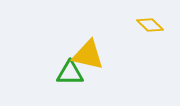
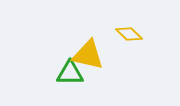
yellow diamond: moved 21 px left, 9 px down
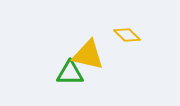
yellow diamond: moved 2 px left, 1 px down
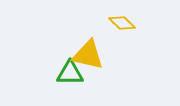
yellow diamond: moved 5 px left, 12 px up
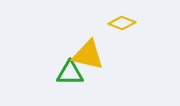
yellow diamond: rotated 24 degrees counterclockwise
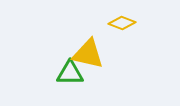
yellow triangle: moved 1 px up
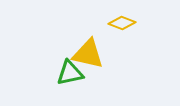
green triangle: rotated 12 degrees counterclockwise
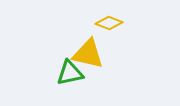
yellow diamond: moved 13 px left
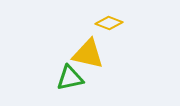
green triangle: moved 5 px down
